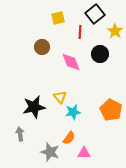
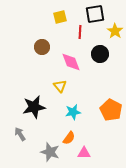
black square: rotated 30 degrees clockwise
yellow square: moved 2 px right, 1 px up
yellow triangle: moved 11 px up
gray arrow: rotated 24 degrees counterclockwise
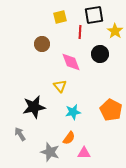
black square: moved 1 px left, 1 px down
brown circle: moved 3 px up
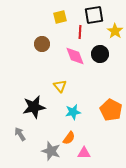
pink diamond: moved 4 px right, 6 px up
gray star: moved 1 px right, 1 px up
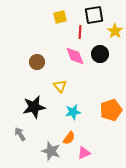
brown circle: moved 5 px left, 18 px down
orange pentagon: rotated 25 degrees clockwise
pink triangle: rotated 24 degrees counterclockwise
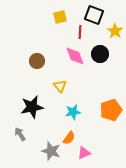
black square: rotated 30 degrees clockwise
brown circle: moved 1 px up
black star: moved 2 px left
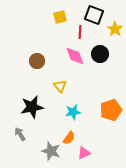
yellow star: moved 2 px up
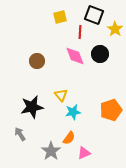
yellow triangle: moved 1 px right, 9 px down
gray star: rotated 18 degrees clockwise
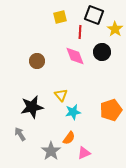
black circle: moved 2 px right, 2 px up
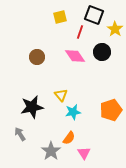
red line: rotated 16 degrees clockwise
pink diamond: rotated 15 degrees counterclockwise
brown circle: moved 4 px up
pink triangle: rotated 40 degrees counterclockwise
